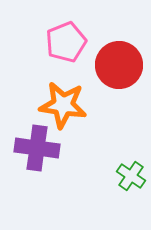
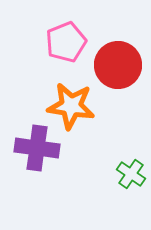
red circle: moved 1 px left
orange star: moved 8 px right, 1 px down
green cross: moved 2 px up
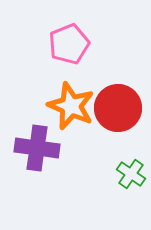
pink pentagon: moved 3 px right, 2 px down
red circle: moved 43 px down
orange star: rotated 15 degrees clockwise
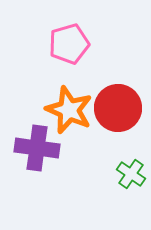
pink pentagon: rotated 6 degrees clockwise
orange star: moved 2 px left, 4 px down
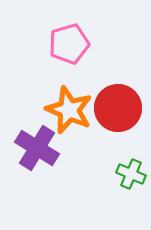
purple cross: rotated 24 degrees clockwise
green cross: rotated 12 degrees counterclockwise
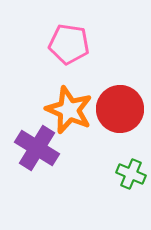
pink pentagon: rotated 24 degrees clockwise
red circle: moved 2 px right, 1 px down
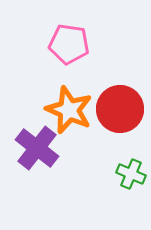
purple cross: rotated 6 degrees clockwise
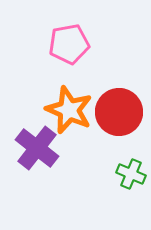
pink pentagon: rotated 18 degrees counterclockwise
red circle: moved 1 px left, 3 px down
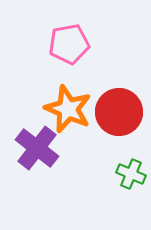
orange star: moved 1 px left, 1 px up
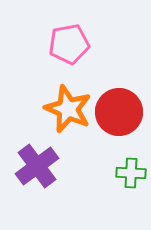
purple cross: moved 18 px down; rotated 15 degrees clockwise
green cross: moved 1 px up; rotated 20 degrees counterclockwise
